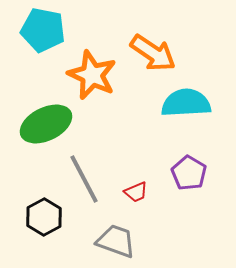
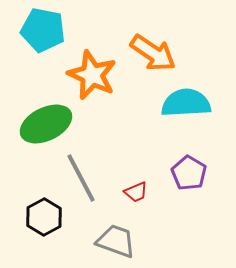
gray line: moved 3 px left, 1 px up
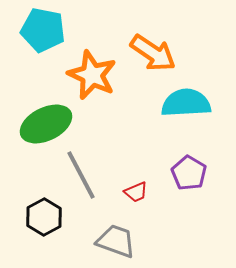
gray line: moved 3 px up
